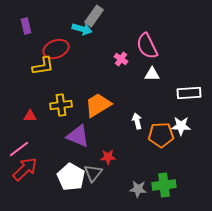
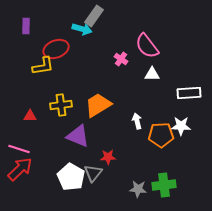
purple rectangle: rotated 14 degrees clockwise
pink semicircle: rotated 12 degrees counterclockwise
pink line: rotated 55 degrees clockwise
red arrow: moved 5 px left
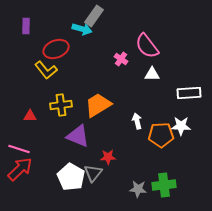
yellow L-shape: moved 3 px right, 4 px down; rotated 60 degrees clockwise
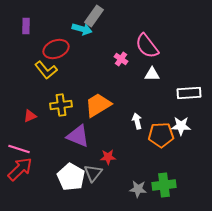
red triangle: rotated 24 degrees counterclockwise
